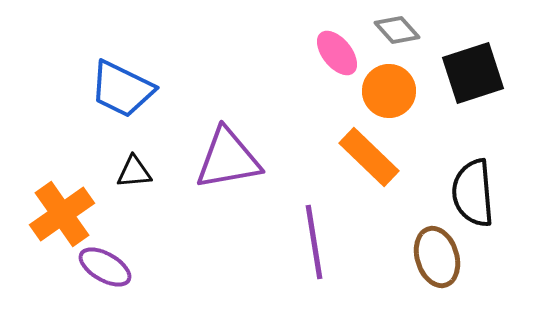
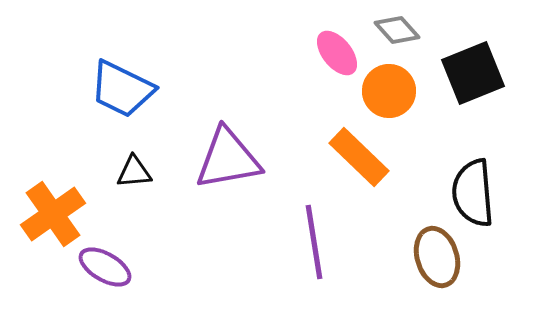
black square: rotated 4 degrees counterclockwise
orange rectangle: moved 10 px left
orange cross: moved 9 px left
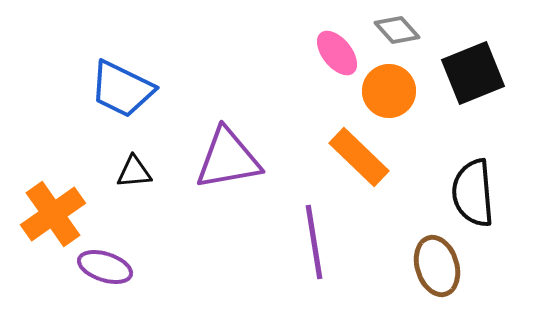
brown ellipse: moved 9 px down
purple ellipse: rotated 12 degrees counterclockwise
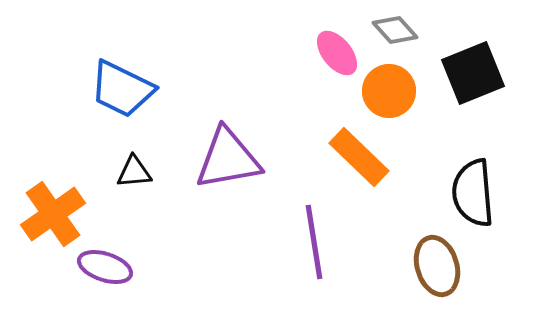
gray diamond: moved 2 px left
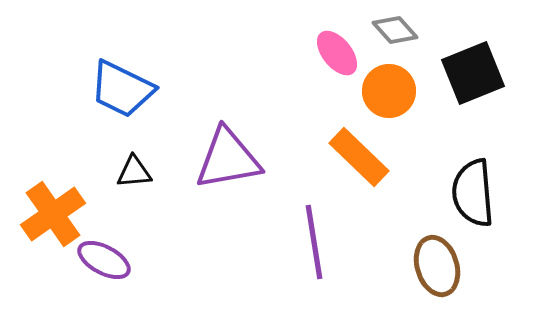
purple ellipse: moved 1 px left, 7 px up; rotated 10 degrees clockwise
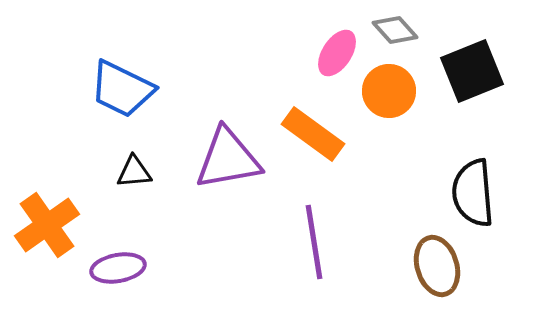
pink ellipse: rotated 72 degrees clockwise
black square: moved 1 px left, 2 px up
orange rectangle: moved 46 px left, 23 px up; rotated 8 degrees counterclockwise
orange cross: moved 6 px left, 11 px down
purple ellipse: moved 14 px right, 8 px down; rotated 38 degrees counterclockwise
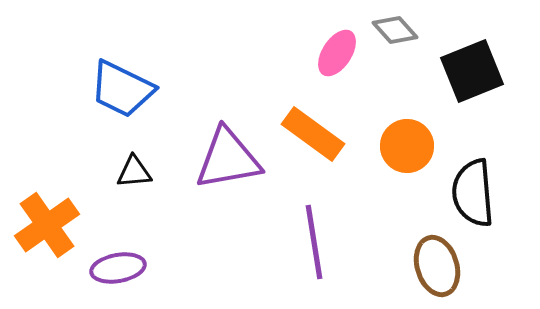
orange circle: moved 18 px right, 55 px down
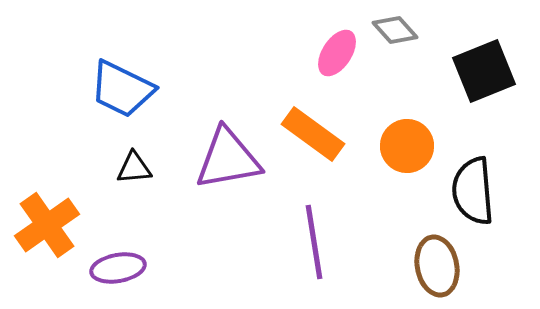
black square: moved 12 px right
black triangle: moved 4 px up
black semicircle: moved 2 px up
brown ellipse: rotated 6 degrees clockwise
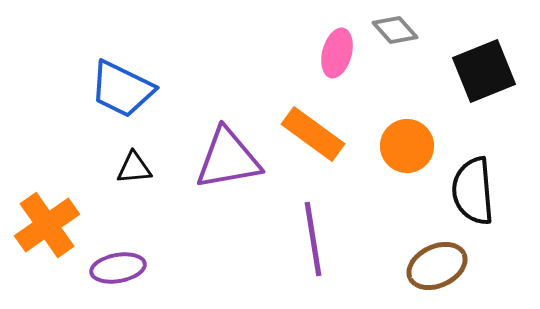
pink ellipse: rotated 18 degrees counterclockwise
purple line: moved 1 px left, 3 px up
brown ellipse: rotated 76 degrees clockwise
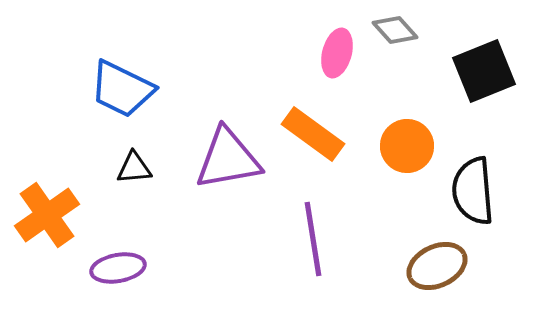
orange cross: moved 10 px up
